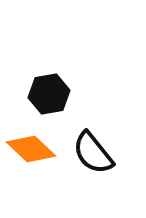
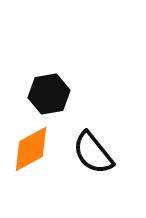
orange diamond: rotated 72 degrees counterclockwise
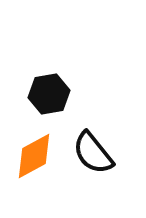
orange diamond: moved 3 px right, 7 px down
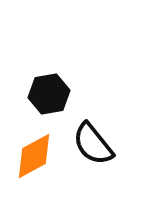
black semicircle: moved 9 px up
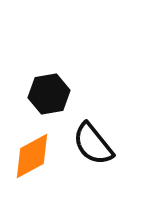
orange diamond: moved 2 px left
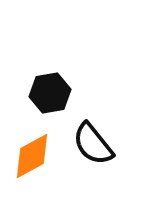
black hexagon: moved 1 px right, 1 px up
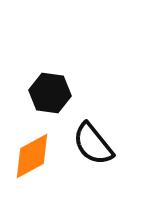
black hexagon: rotated 18 degrees clockwise
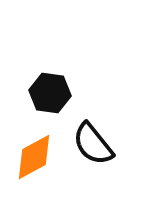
orange diamond: moved 2 px right, 1 px down
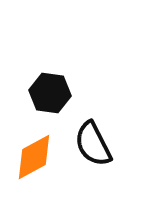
black semicircle: rotated 12 degrees clockwise
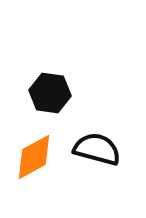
black semicircle: moved 4 px right, 5 px down; rotated 132 degrees clockwise
